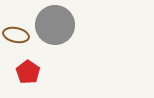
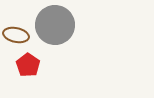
red pentagon: moved 7 px up
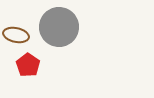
gray circle: moved 4 px right, 2 px down
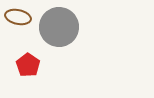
brown ellipse: moved 2 px right, 18 px up
